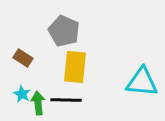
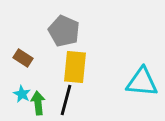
black line: rotated 76 degrees counterclockwise
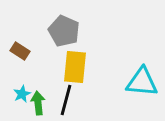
brown rectangle: moved 3 px left, 7 px up
cyan star: rotated 18 degrees clockwise
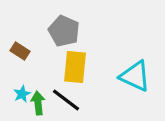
cyan triangle: moved 7 px left, 6 px up; rotated 20 degrees clockwise
black line: rotated 68 degrees counterclockwise
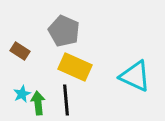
yellow rectangle: rotated 72 degrees counterclockwise
black line: rotated 48 degrees clockwise
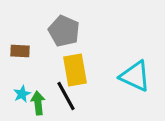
brown rectangle: rotated 30 degrees counterclockwise
yellow rectangle: moved 3 px down; rotated 56 degrees clockwise
black line: moved 4 px up; rotated 24 degrees counterclockwise
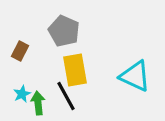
brown rectangle: rotated 66 degrees counterclockwise
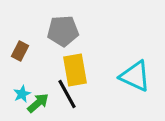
gray pentagon: moved 1 px left; rotated 28 degrees counterclockwise
black line: moved 1 px right, 2 px up
green arrow: rotated 55 degrees clockwise
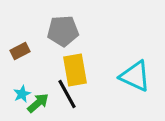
brown rectangle: rotated 36 degrees clockwise
